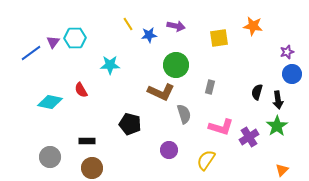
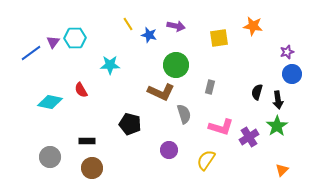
blue star: rotated 21 degrees clockwise
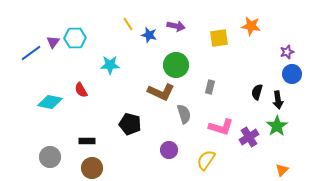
orange star: moved 2 px left
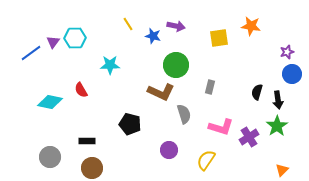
blue star: moved 4 px right, 1 px down
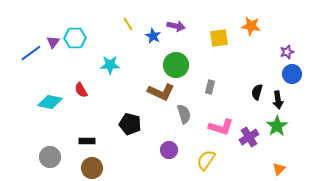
blue star: rotated 14 degrees clockwise
orange triangle: moved 3 px left, 1 px up
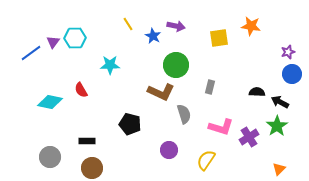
purple star: moved 1 px right
black semicircle: rotated 77 degrees clockwise
black arrow: moved 2 px right, 2 px down; rotated 126 degrees clockwise
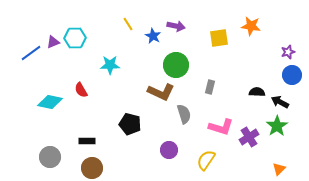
purple triangle: rotated 32 degrees clockwise
blue circle: moved 1 px down
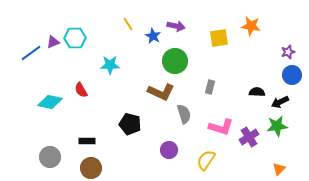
green circle: moved 1 px left, 4 px up
black arrow: rotated 54 degrees counterclockwise
green star: rotated 25 degrees clockwise
brown circle: moved 1 px left
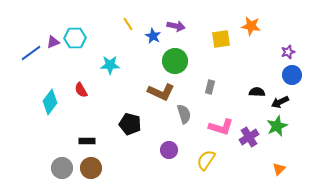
yellow square: moved 2 px right, 1 px down
cyan diamond: rotated 65 degrees counterclockwise
green star: rotated 15 degrees counterclockwise
gray circle: moved 12 px right, 11 px down
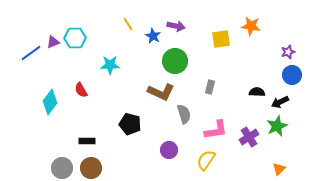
pink L-shape: moved 5 px left, 3 px down; rotated 25 degrees counterclockwise
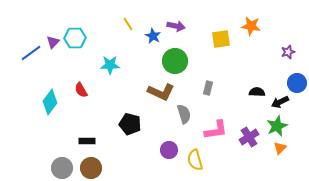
purple triangle: rotated 24 degrees counterclockwise
blue circle: moved 5 px right, 8 px down
gray rectangle: moved 2 px left, 1 px down
yellow semicircle: moved 11 px left; rotated 50 degrees counterclockwise
orange triangle: moved 1 px right, 21 px up
